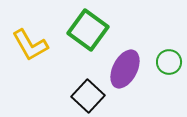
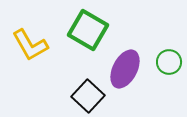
green square: rotated 6 degrees counterclockwise
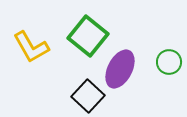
green square: moved 6 px down; rotated 9 degrees clockwise
yellow L-shape: moved 1 px right, 2 px down
purple ellipse: moved 5 px left
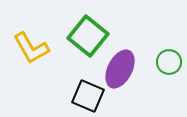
yellow L-shape: moved 1 px down
black square: rotated 20 degrees counterclockwise
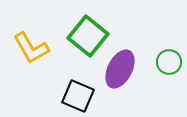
black square: moved 10 px left
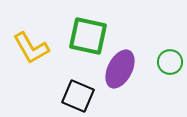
green square: rotated 27 degrees counterclockwise
green circle: moved 1 px right
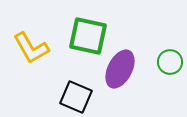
black square: moved 2 px left, 1 px down
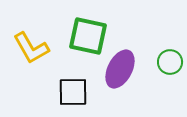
black square: moved 3 px left, 5 px up; rotated 24 degrees counterclockwise
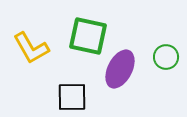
green circle: moved 4 px left, 5 px up
black square: moved 1 px left, 5 px down
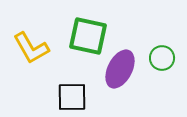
green circle: moved 4 px left, 1 px down
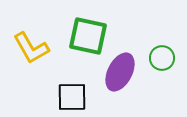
purple ellipse: moved 3 px down
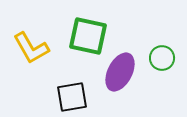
black square: rotated 8 degrees counterclockwise
